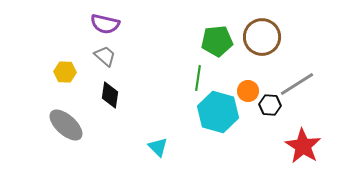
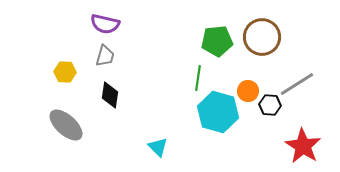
gray trapezoid: rotated 65 degrees clockwise
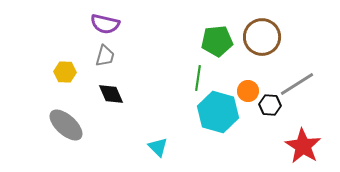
black diamond: moved 1 px right, 1 px up; rotated 32 degrees counterclockwise
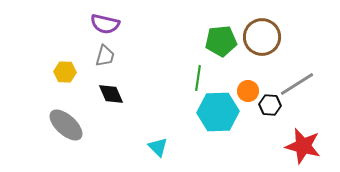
green pentagon: moved 4 px right
cyan hexagon: rotated 18 degrees counterclockwise
red star: rotated 18 degrees counterclockwise
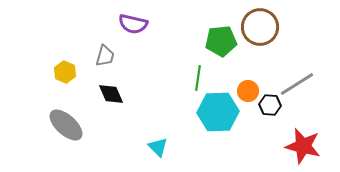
purple semicircle: moved 28 px right
brown circle: moved 2 px left, 10 px up
yellow hexagon: rotated 20 degrees clockwise
